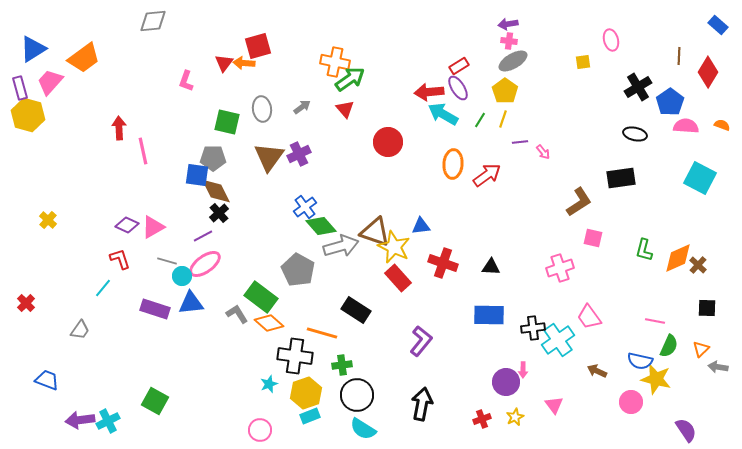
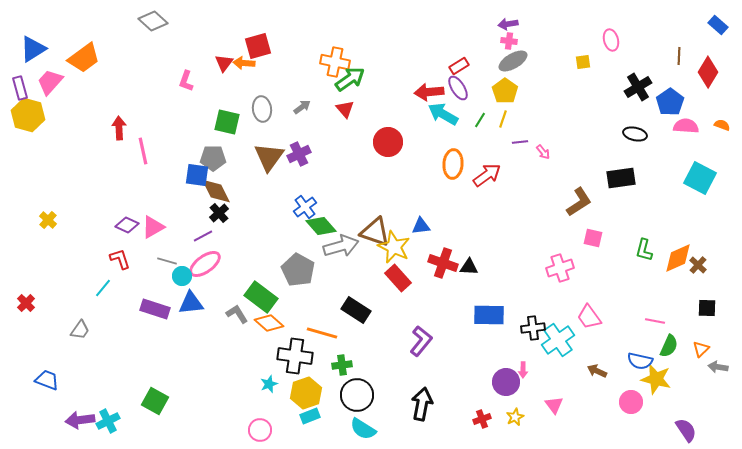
gray diamond at (153, 21): rotated 48 degrees clockwise
black triangle at (491, 267): moved 22 px left
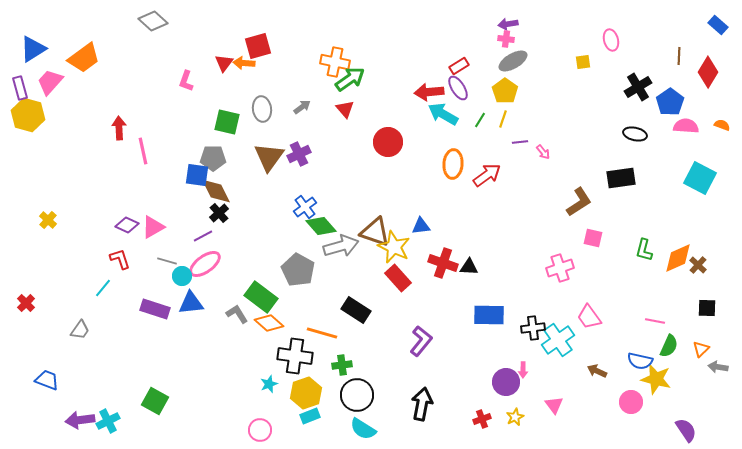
pink cross at (509, 41): moved 3 px left, 2 px up
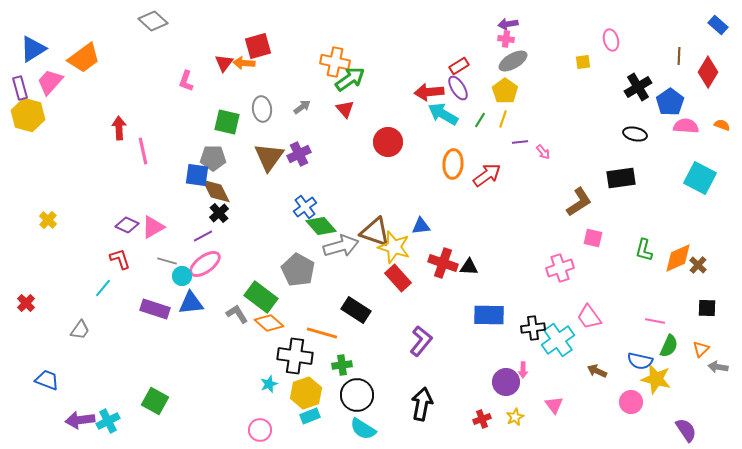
yellow star at (394, 247): rotated 8 degrees counterclockwise
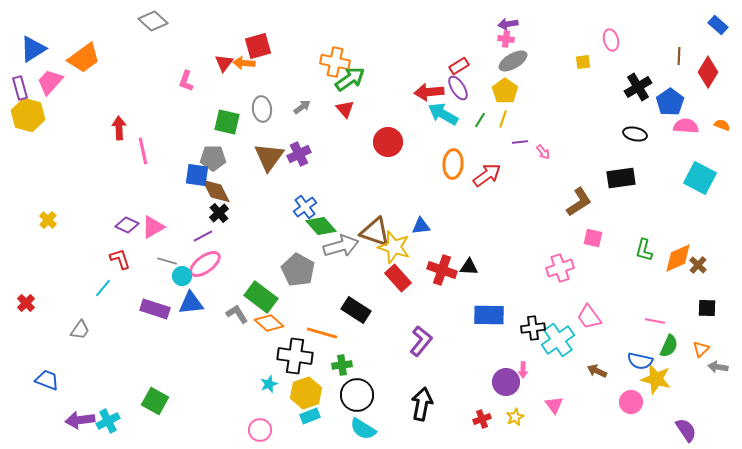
red cross at (443, 263): moved 1 px left, 7 px down
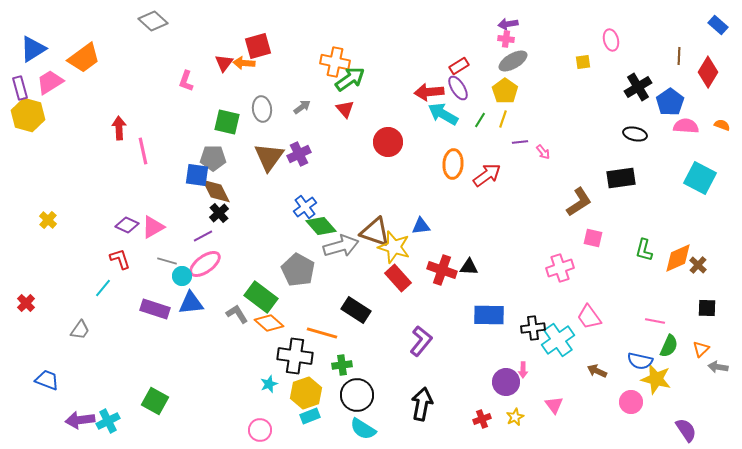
pink trapezoid at (50, 82): rotated 16 degrees clockwise
